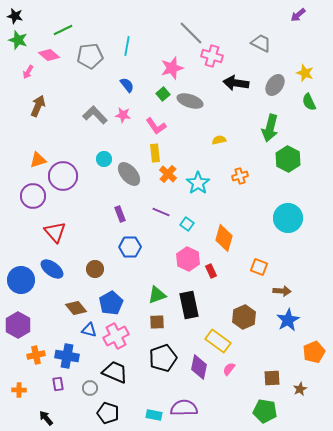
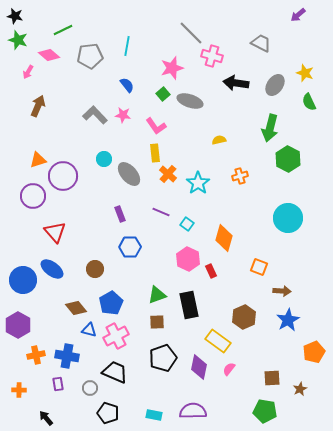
blue circle at (21, 280): moved 2 px right
purple semicircle at (184, 408): moved 9 px right, 3 px down
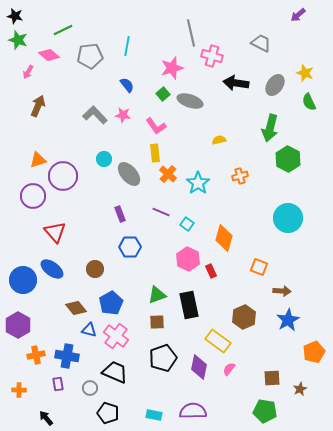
gray line at (191, 33): rotated 32 degrees clockwise
pink cross at (116, 336): rotated 25 degrees counterclockwise
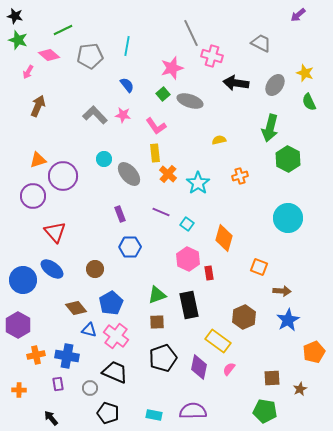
gray line at (191, 33): rotated 12 degrees counterclockwise
red rectangle at (211, 271): moved 2 px left, 2 px down; rotated 16 degrees clockwise
black arrow at (46, 418): moved 5 px right
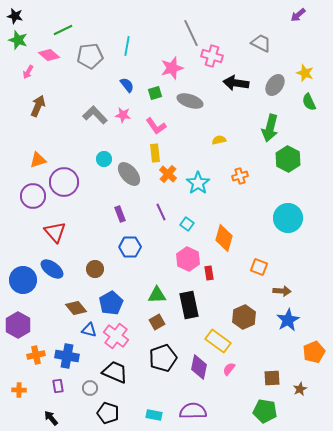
green square at (163, 94): moved 8 px left, 1 px up; rotated 24 degrees clockwise
purple circle at (63, 176): moved 1 px right, 6 px down
purple line at (161, 212): rotated 42 degrees clockwise
green triangle at (157, 295): rotated 18 degrees clockwise
brown square at (157, 322): rotated 28 degrees counterclockwise
purple rectangle at (58, 384): moved 2 px down
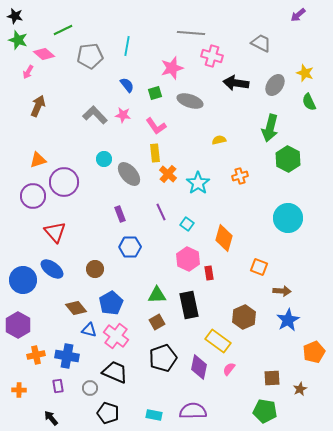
gray line at (191, 33): rotated 60 degrees counterclockwise
pink diamond at (49, 55): moved 5 px left, 1 px up
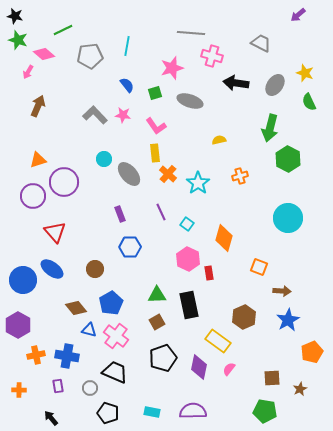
orange pentagon at (314, 352): moved 2 px left
cyan rectangle at (154, 415): moved 2 px left, 3 px up
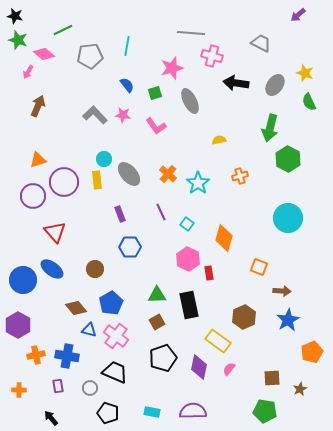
gray ellipse at (190, 101): rotated 45 degrees clockwise
yellow rectangle at (155, 153): moved 58 px left, 27 px down
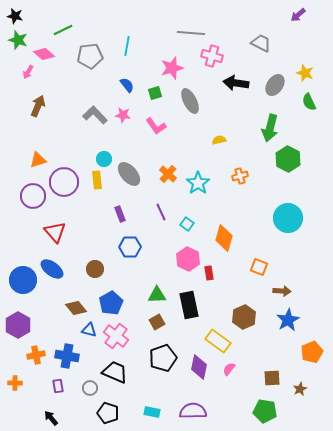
orange cross at (19, 390): moved 4 px left, 7 px up
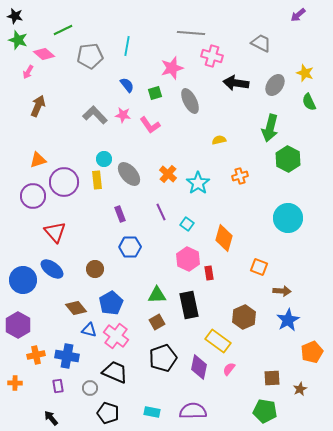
pink L-shape at (156, 126): moved 6 px left, 1 px up
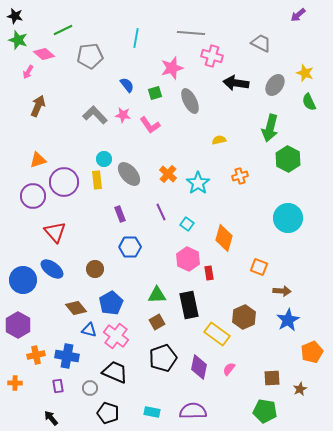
cyan line at (127, 46): moved 9 px right, 8 px up
yellow rectangle at (218, 341): moved 1 px left, 7 px up
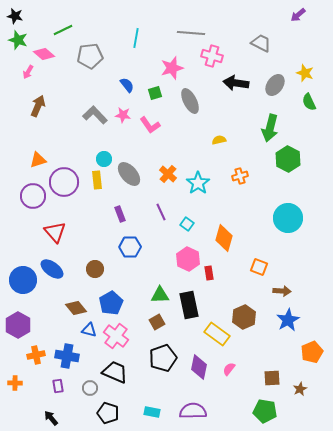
green triangle at (157, 295): moved 3 px right
